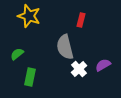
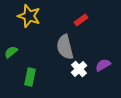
red rectangle: rotated 40 degrees clockwise
green semicircle: moved 6 px left, 2 px up
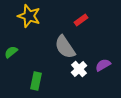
gray semicircle: rotated 20 degrees counterclockwise
green rectangle: moved 6 px right, 4 px down
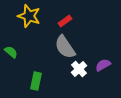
red rectangle: moved 16 px left, 1 px down
green semicircle: rotated 80 degrees clockwise
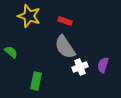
red rectangle: rotated 56 degrees clockwise
purple semicircle: rotated 42 degrees counterclockwise
white cross: moved 1 px right, 2 px up; rotated 21 degrees clockwise
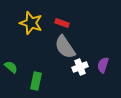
yellow star: moved 2 px right, 7 px down
red rectangle: moved 3 px left, 2 px down
green semicircle: moved 15 px down
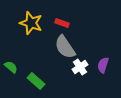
white cross: rotated 14 degrees counterclockwise
green rectangle: rotated 60 degrees counterclockwise
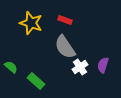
red rectangle: moved 3 px right, 3 px up
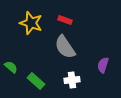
white cross: moved 8 px left, 13 px down; rotated 28 degrees clockwise
